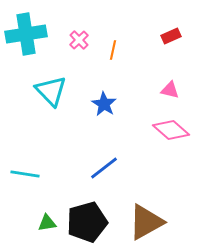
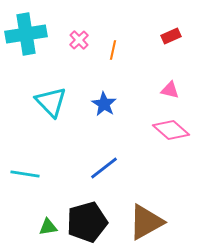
cyan triangle: moved 11 px down
green triangle: moved 1 px right, 4 px down
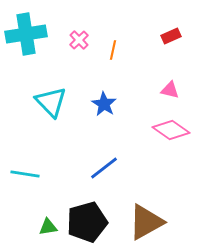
pink diamond: rotated 6 degrees counterclockwise
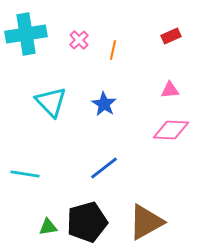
pink triangle: rotated 18 degrees counterclockwise
pink diamond: rotated 33 degrees counterclockwise
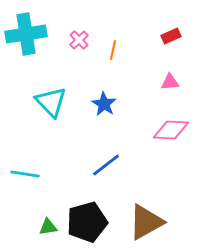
pink triangle: moved 8 px up
blue line: moved 2 px right, 3 px up
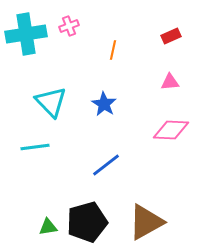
pink cross: moved 10 px left, 14 px up; rotated 24 degrees clockwise
cyan line: moved 10 px right, 27 px up; rotated 16 degrees counterclockwise
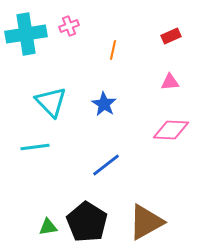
black pentagon: rotated 24 degrees counterclockwise
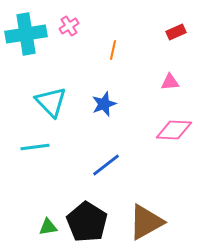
pink cross: rotated 12 degrees counterclockwise
red rectangle: moved 5 px right, 4 px up
blue star: rotated 20 degrees clockwise
pink diamond: moved 3 px right
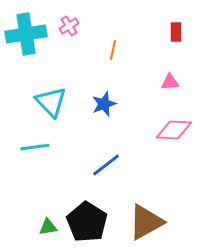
red rectangle: rotated 66 degrees counterclockwise
